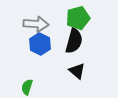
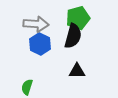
black semicircle: moved 1 px left, 5 px up
black triangle: rotated 42 degrees counterclockwise
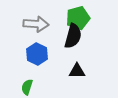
blue hexagon: moved 3 px left, 10 px down
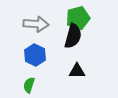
blue hexagon: moved 2 px left, 1 px down
green semicircle: moved 2 px right, 2 px up
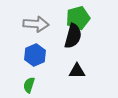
blue hexagon: rotated 10 degrees clockwise
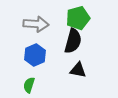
black semicircle: moved 5 px down
black triangle: moved 1 px right, 1 px up; rotated 12 degrees clockwise
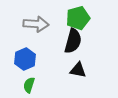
blue hexagon: moved 10 px left, 4 px down
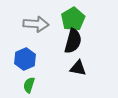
green pentagon: moved 5 px left, 1 px down; rotated 15 degrees counterclockwise
black triangle: moved 2 px up
